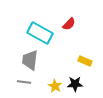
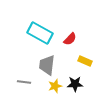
red semicircle: moved 1 px right, 15 px down
gray trapezoid: moved 17 px right, 5 px down
yellow star: rotated 24 degrees clockwise
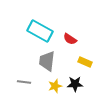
cyan rectangle: moved 2 px up
red semicircle: rotated 80 degrees clockwise
yellow rectangle: moved 1 px down
gray trapezoid: moved 4 px up
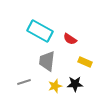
gray line: rotated 24 degrees counterclockwise
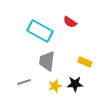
red semicircle: moved 17 px up
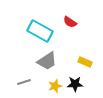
gray trapezoid: rotated 130 degrees counterclockwise
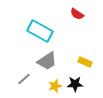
red semicircle: moved 7 px right, 8 px up
gray line: moved 3 px up; rotated 24 degrees counterclockwise
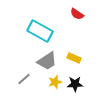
yellow rectangle: moved 11 px left, 4 px up
yellow star: moved 4 px up
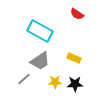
gray trapezoid: moved 7 px left
yellow star: rotated 16 degrees clockwise
